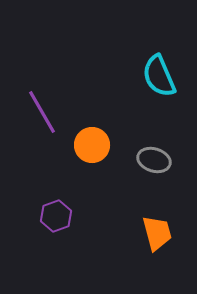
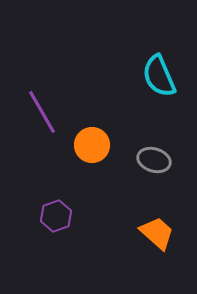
orange trapezoid: rotated 33 degrees counterclockwise
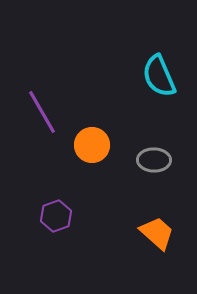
gray ellipse: rotated 16 degrees counterclockwise
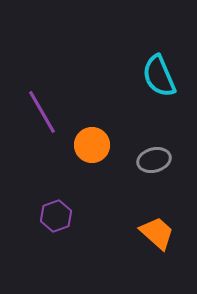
gray ellipse: rotated 16 degrees counterclockwise
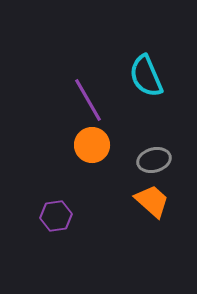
cyan semicircle: moved 13 px left
purple line: moved 46 px right, 12 px up
purple hexagon: rotated 12 degrees clockwise
orange trapezoid: moved 5 px left, 32 px up
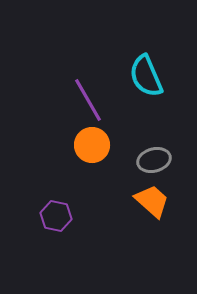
purple hexagon: rotated 20 degrees clockwise
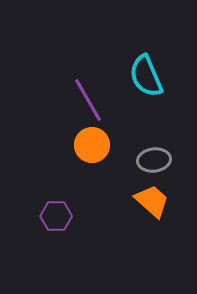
gray ellipse: rotated 8 degrees clockwise
purple hexagon: rotated 12 degrees counterclockwise
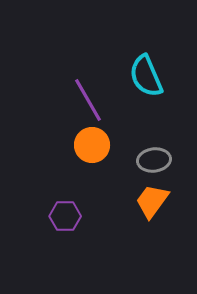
orange trapezoid: rotated 96 degrees counterclockwise
purple hexagon: moved 9 px right
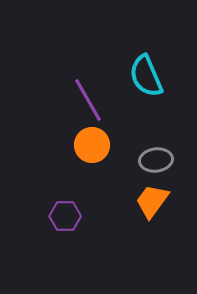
gray ellipse: moved 2 px right
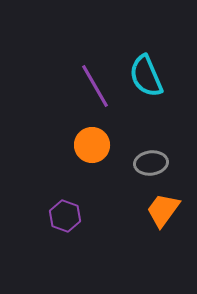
purple line: moved 7 px right, 14 px up
gray ellipse: moved 5 px left, 3 px down
orange trapezoid: moved 11 px right, 9 px down
purple hexagon: rotated 20 degrees clockwise
